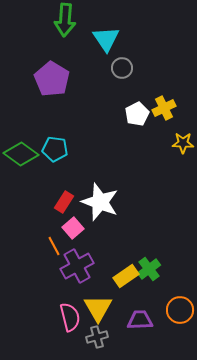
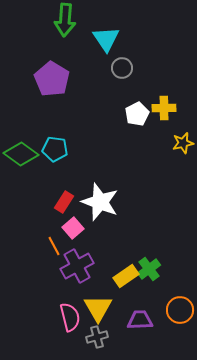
yellow cross: rotated 25 degrees clockwise
yellow star: rotated 15 degrees counterclockwise
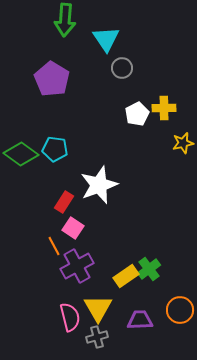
white star: moved 1 px left, 17 px up; rotated 30 degrees clockwise
pink square: rotated 15 degrees counterclockwise
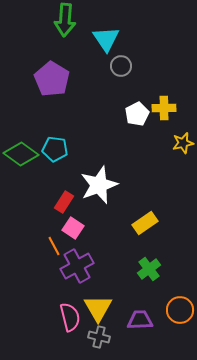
gray circle: moved 1 px left, 2 px up
yellow rectangle: moved 19 px right, 53 px up
gray cross: moved 2 px right; rotated 30 degrees clockwise
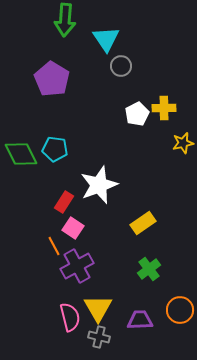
green diamond: rotated 28 degrees clockwise
yellow rectangle: moved 2 px left
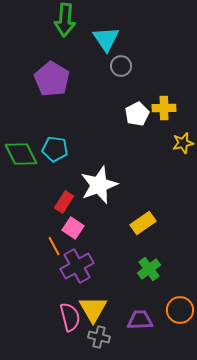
yellow triangle: moved 5 px left, 1 px down
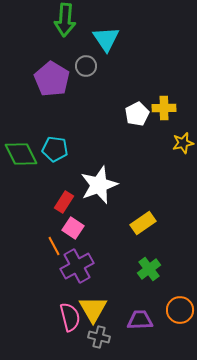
gray circle: moved 35 px left
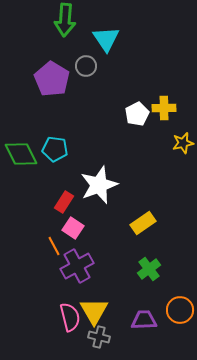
yellow triangle: moved 1 px right, 2 px down
purple trapezoid: moved 4 px right
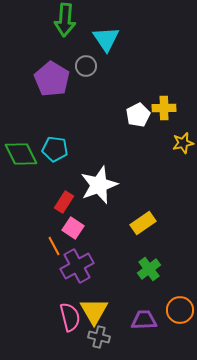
white pentagon: moved 1 px right, 1 px down
